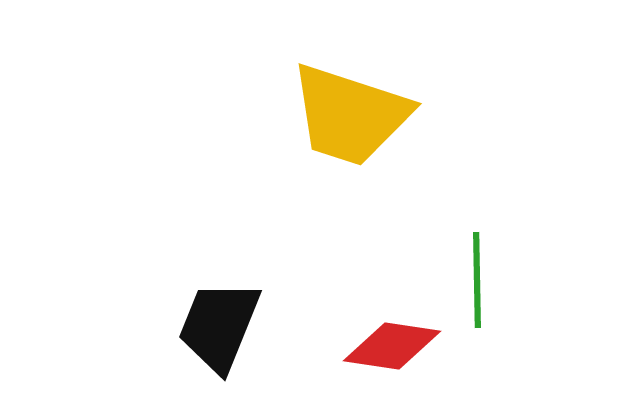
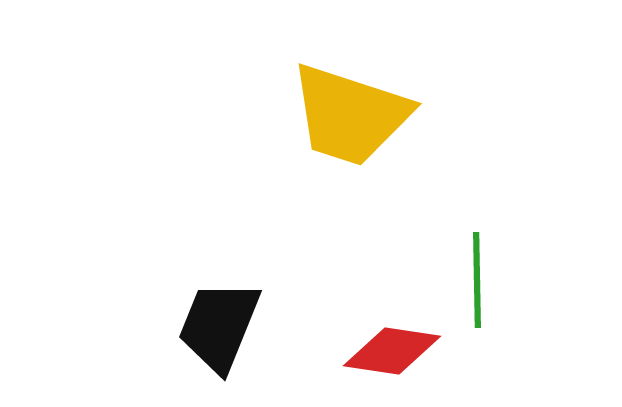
red diamond: moved 5 px down
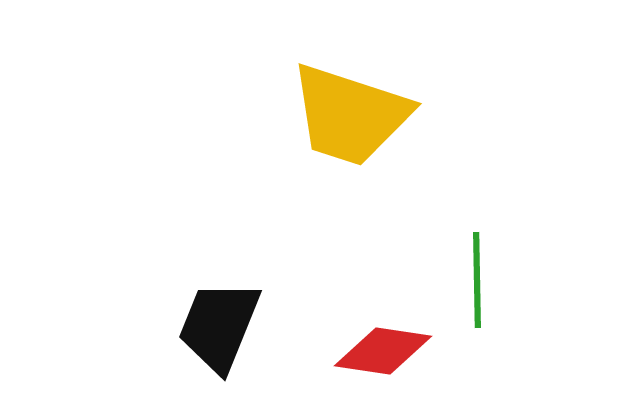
red diamond: moved 9 px left
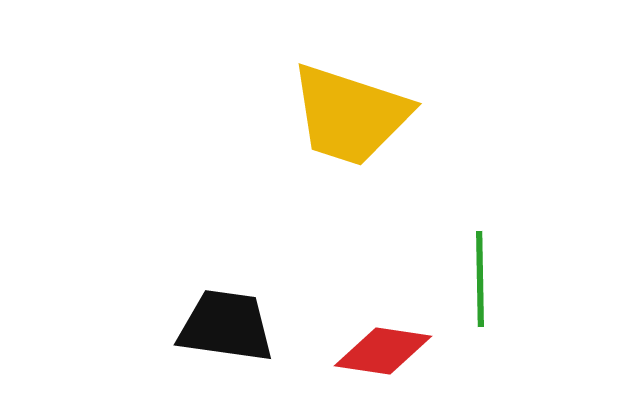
green line: moved 3 px right, 1 px up
black trapezoid: moved 7 px right; rotated 76 degrees clockwise
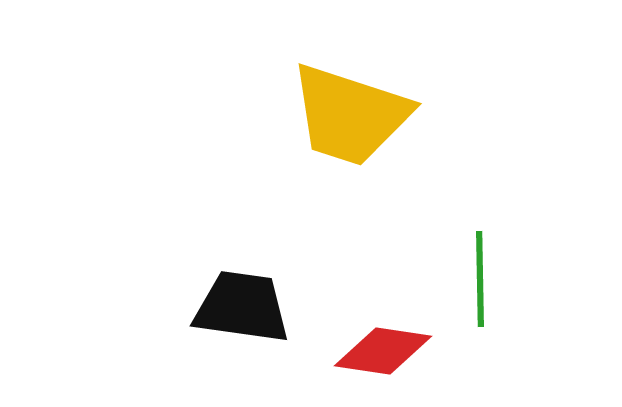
black trapezoid: moved 16 px right, 19 px up
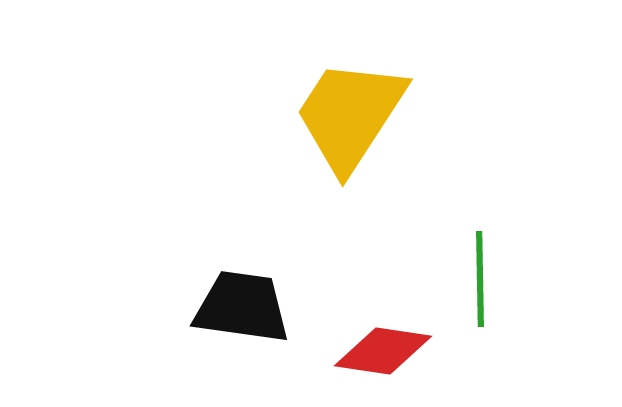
yellow trapezoid: rotated 105 degrees clockwise
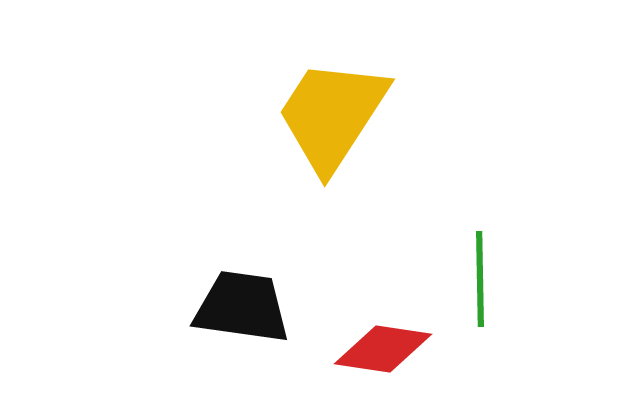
yellow trapezoid: moved 18 px left
red diamond: moved 2 px up
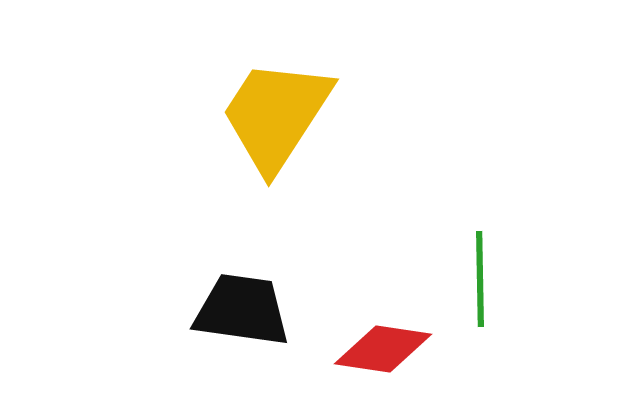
yellow trapezoid: moved 56 px left
black trapezoid: moved 3 px down
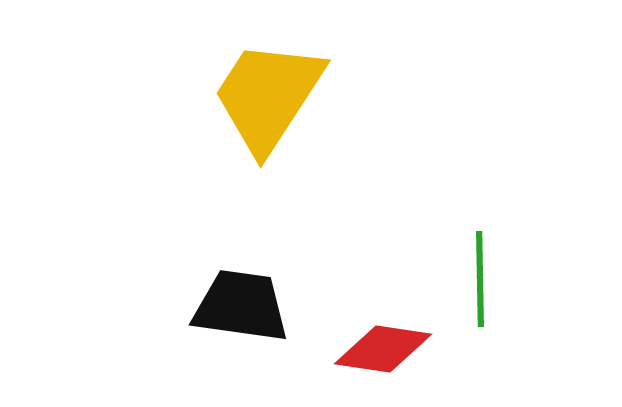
yellow trapezoid: moved 8 px left, 19 px up
black trapezoid: moved 1 px left, 4 px up
